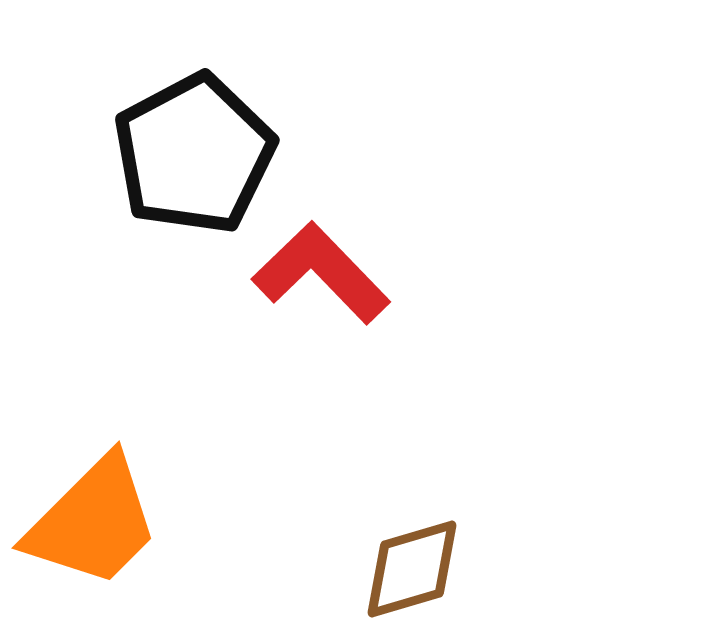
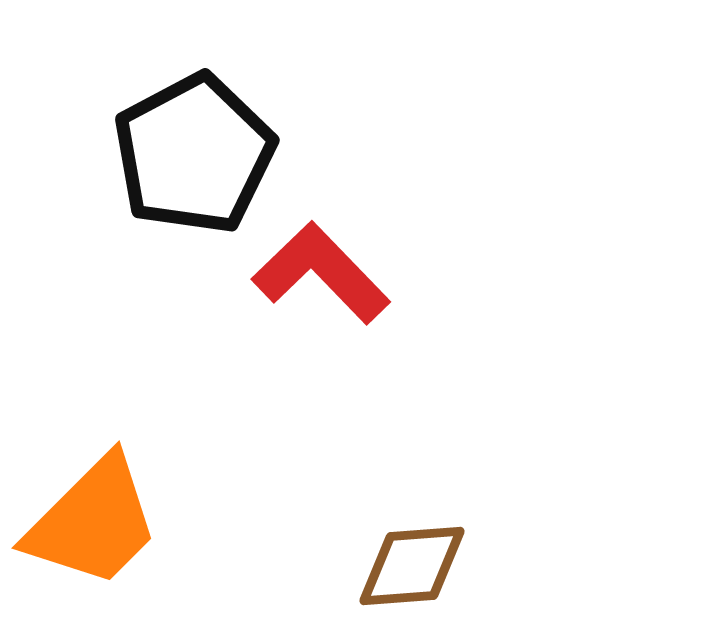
brown diamond: moved 3 px up; rotated 12 degrees clockwise
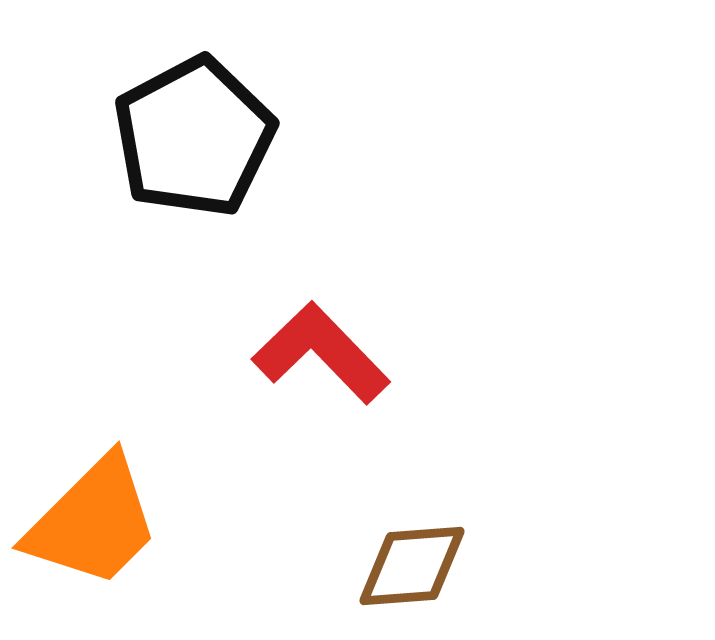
black pentagon: moved 17 px up
red L-shape: moved 80 px down
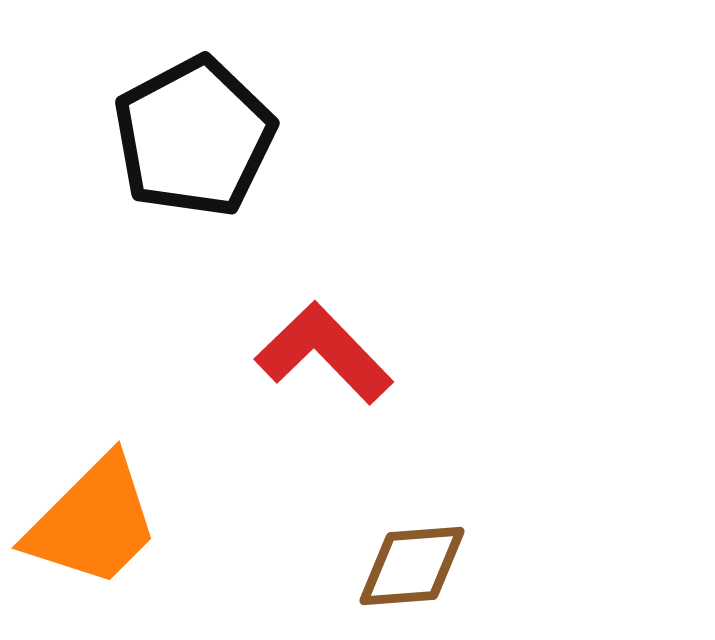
red L-shape: moved 3 px right
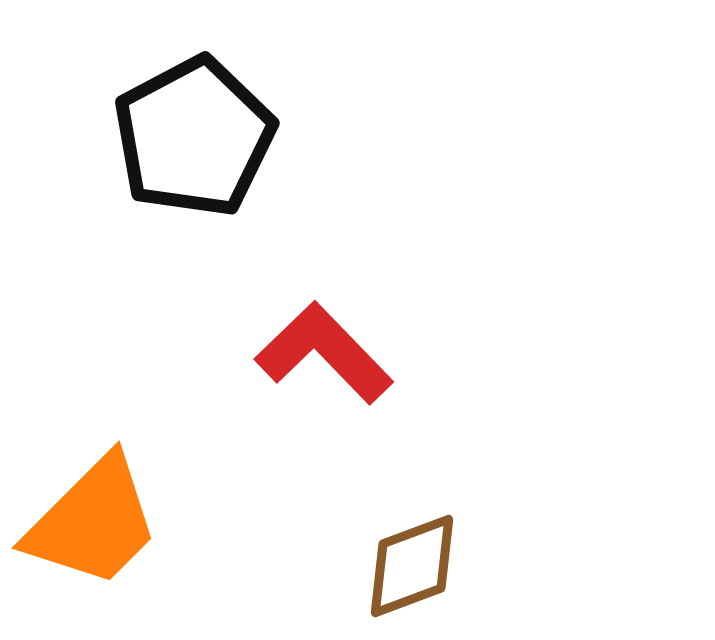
brown diamond: rotated 16 degrees counterclockwise
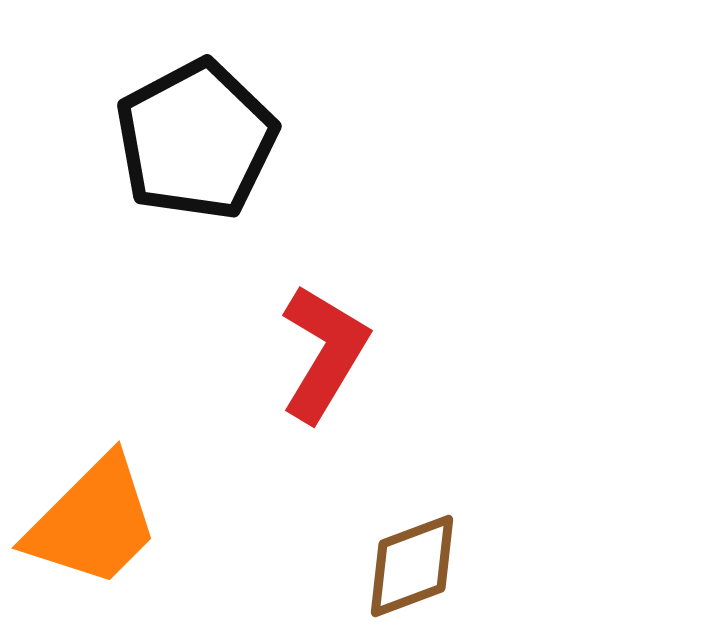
black pentagon: moved 2 px right, 3 px down
red L-shape: rotated 75 degrees clockwise
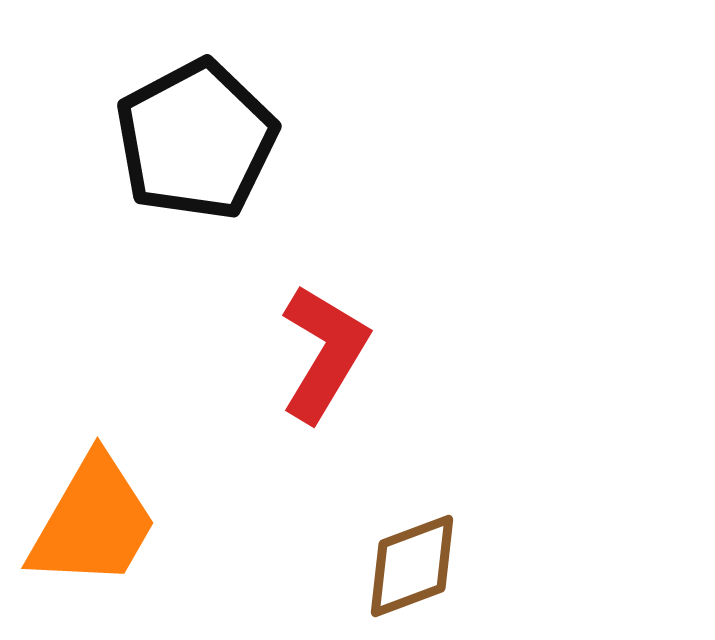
orange trapezoid: rotated 15 degrees counterclockwise
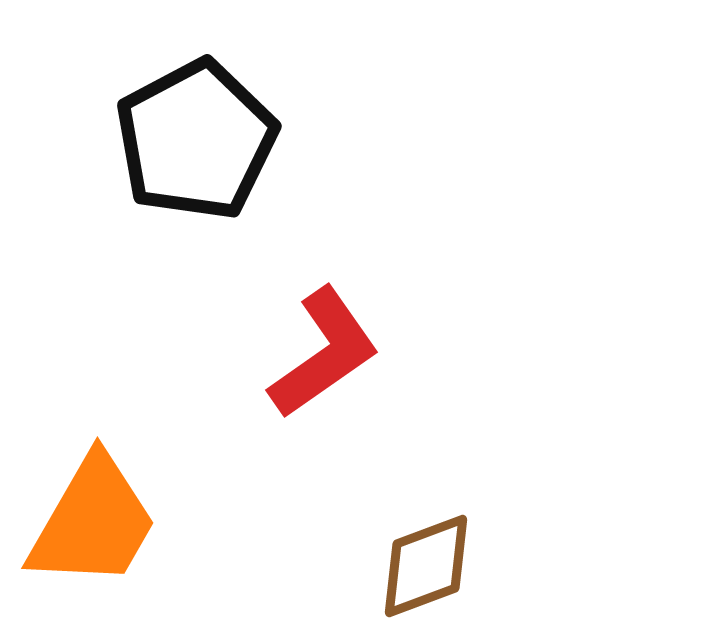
red L-shape: rotated 24 degrees clockwise
brown diamond: moved 14 px right
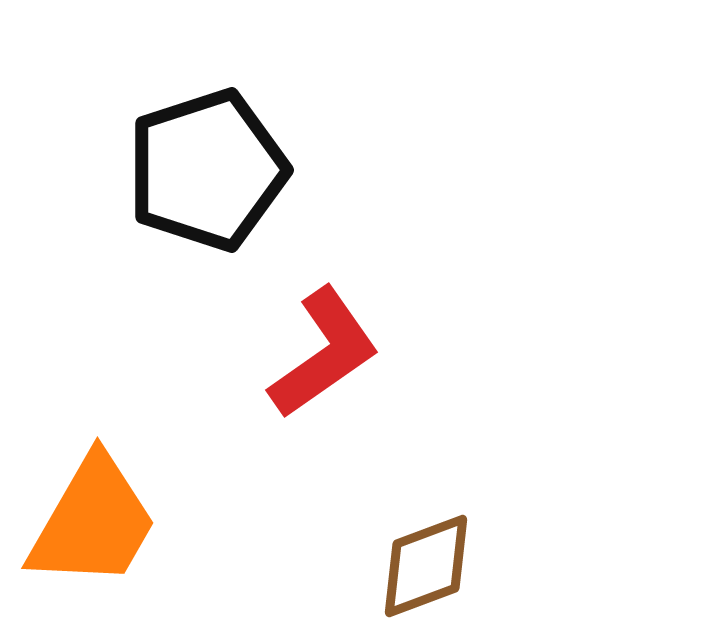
black pentagon: moved 11 px right, 30 px down; rotated 10 degrees clockwise
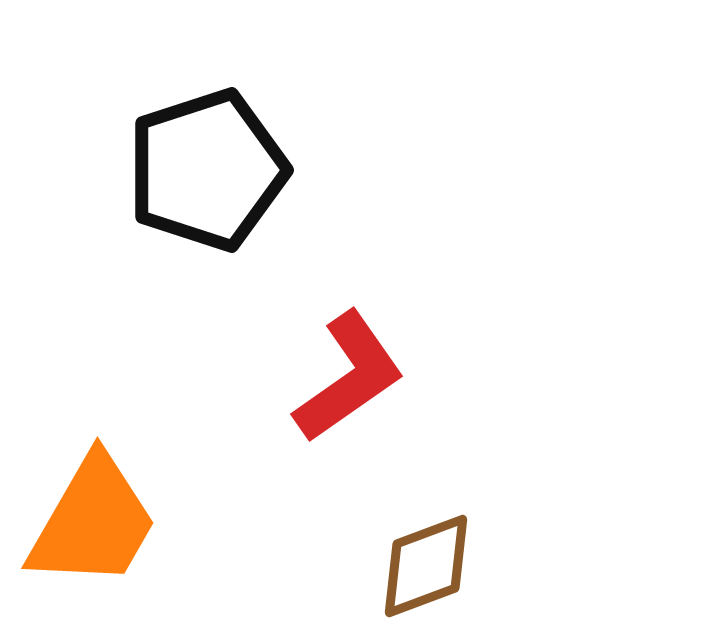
red L-shape: moved 25 px right, 24 px down
